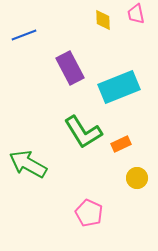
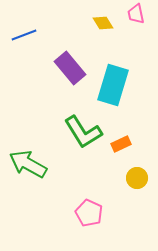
yellow diamond: moved 3 px down; rotated 30 degrees counterclockwise
purple rectangle: rotated 12 degrees counterclockwise
cyan rectangle: moved 6 px left, 2 px up; rotated 51 degrees counterclockwise
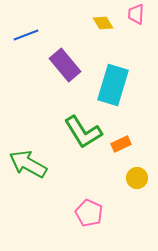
pink trapezoid: rotated 15 degrees clockwise
blue line: moved 2 px right
purple rectangle: moved 5 px left, 3 px up
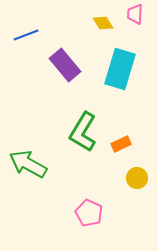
pink trapezoid: moved 1 px left
cyan rectangle: moved 7 px right, 16 px up
green L-shape: rotated 63 degrees clockwise
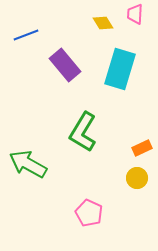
orange rectangle: moved 21 px right, 4 px down
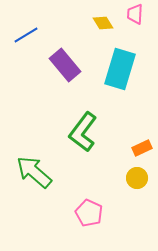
blue line: rotated 10 degrees counterclockwise
green L-shape: rotated 6 degrees clockwise
green arrow: moved 6 px right, 8 px down; rotated 12 degrees clockwise
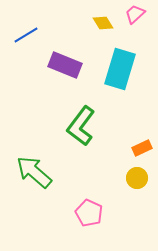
pink trapezoid: rotated 45 degrees clockwise
purple rectangle: rotated 28 degrees counterclockwise
green L-shape: moved 2 px left, 6 px up
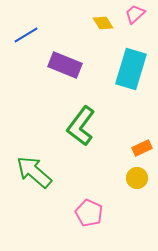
cyan rectangle: moved 11 px right
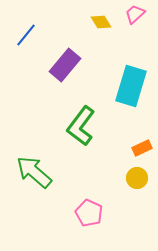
yellow diamond: moved 2 px left, 1 px up
blue line: rotated 20 degrees counterclockwise
purple rectangle: rotated 72 degrees counterclockwise
cyan rectangle: moved 17 px down
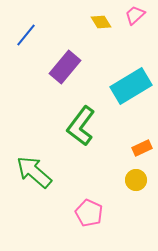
pink trapezoid: moved 1 px down
purple rectangle: moved 2 px down
cyan rectangle: rotated 42 degrees clockwise
yellow circle: moved 1 px left, 2 px down
